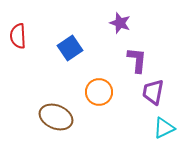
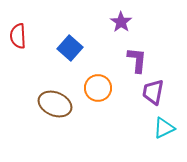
purple star: moved 1 px right, 1 px up; rotated 15 degrees clockwise
blue square: rotated 15 degrees counterclockwise
orange circle: moved 1 px left, 4 px up
brown ellipse: moved 1 px left, 13 px up
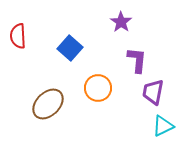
brown ellipse: moved 7 px left; rotated 68 degrees counterclockwise
cyan triangle: moved 1 px left, 2 px up
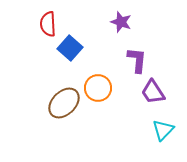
purple star: rotated 15 degrees counterclockwise
red semicircle: moved 30 px right, 12 px up
purple trapezoid: rotated 44 degrees counterclockwise
brown ellipse: moved 16 px right, 1 px up
cyan triangle: moved 4 px down; rotated 20 degrees counterclockwise
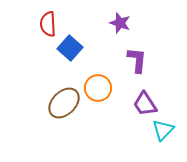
purple star: moved 1 px left, 1 px down
purple trapezoid: moved 8 px left, 12 px down
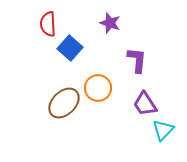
purple star: moved 10 px left
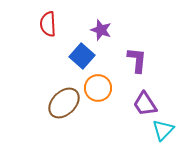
purple star: moved 9 px left, 7 px down
blue square: moved 12 px right, 8 px down
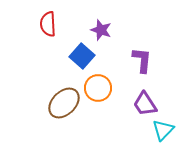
purple L-shape: moved 5 px right
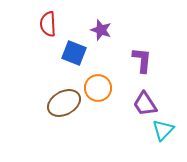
blue square: moved 8 px left, 3 px up; rotated 20 degrees counterclockwise
brown ellipse: rotated 16 degrees clockwise
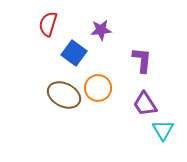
red semicircle: rotated 20 degrees clockwise
purple star: rotated 25 degrees counterclockwise
blue square: rotated 15 degrees clockwise
brown ellipse: moved 8 px up; rotated 56 degrees clockwise
cyan triangle: rotated 15 degrees counterclockwise
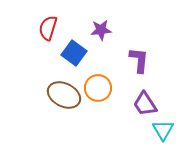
red semicircle: moved 4 px down
purple L-shape: moved 3 px left
